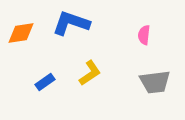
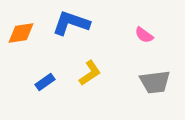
pink semicircle: rotated 60 degrees counterclockwise
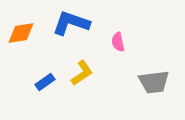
pink semicircle: moved 26 px left, 7 px down; rotated 42 degrees clockwise
yellow L-shape: moved 8 px left
gray trapezoid: moved 1 px left
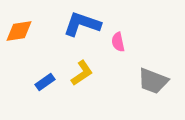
blue L-shape: moved 11 px right, 1 px down
orange diamond: moved 2 px left, 2 px up
gray trapezoid: moved 1 px left, 1 px up; rotated 28 degrees clockwise
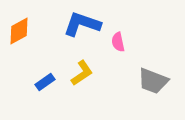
orange diamond: rotated 20 degrees counterclockwise
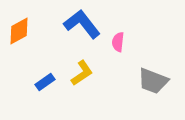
blue L-shape: rotated 33 degrees clockwise
pink semicircle: rotated 18 degrees clockwise
